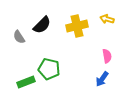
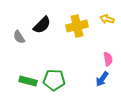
pink semicircle: moved 1 px right, 3 px down
green pentagon: moved 5 px right, 11 px down; rotated 10 degrees counterclockwise
green rectangle: moved 2 px right, 1 px up; rotated 36 degrees clockwise
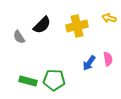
yellow arrow: moved 2 px right, 1 px up
blue arrow: moved 13 px left, 16 px up
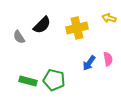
yellow cross: moved 2 px down
green pentagon: rotated 10 degrees clockwise
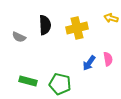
yellow arrow: moved 2 px right
black semicircle: moved 3 px right; rotated 48 degrees counterclockwise
gray semicircle: rotated 32 degrees counterclockwise
green pentagon: moved 6 px right, 4 px down
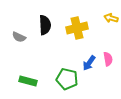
green pentagon: moved 7 px right, 5 px up
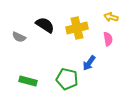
yellow arrow: moved 1 px up
black semicircle: rotated 54 degrees counterclockwise
pink semicircle: moved 20 px up
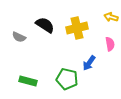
pink semicircle: moved 2 px right, 5 px down
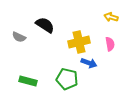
yellow cross: moved 2 px right, 14 px down
blue arrow: rotated 105 degrees counterclockwise
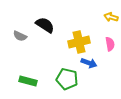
gray semicircle: moved 1 px right, 1 px up
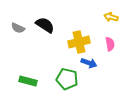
gray semicircle: moved 2 px left, 8 px up
